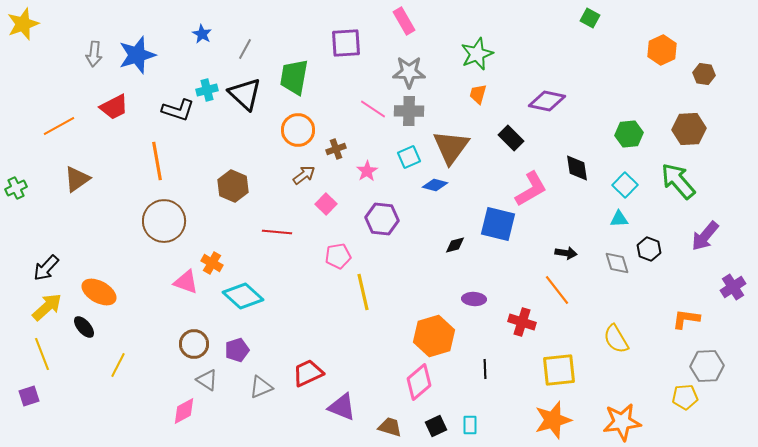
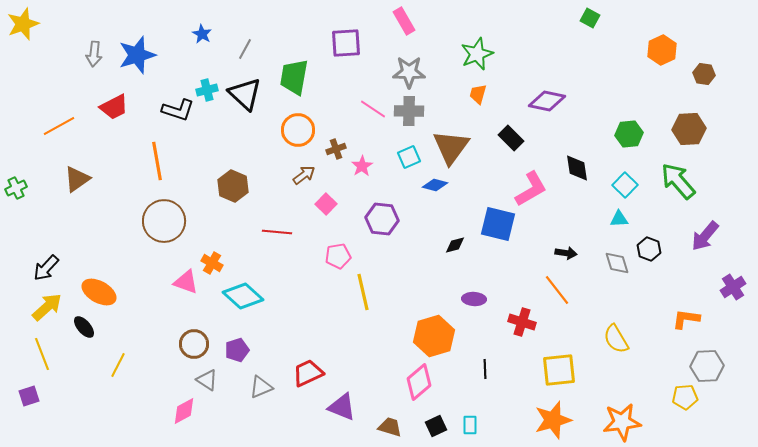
pink star at (367, 171): moved 5 px left, 5 px up
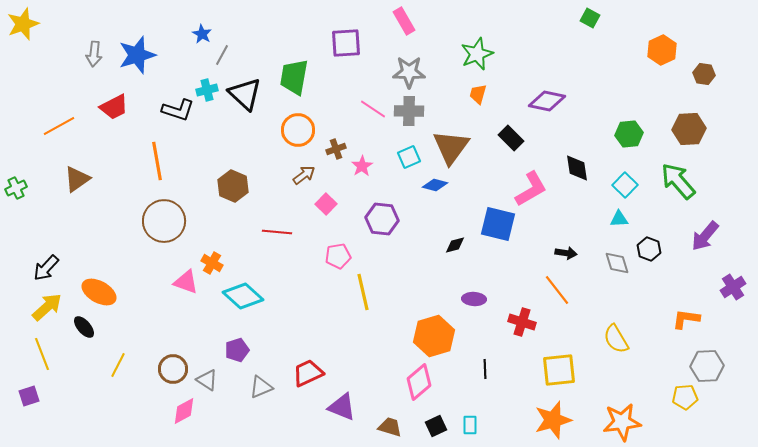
gray line at (245, 49): moved 23 px left, 6 px down
brown circle at (194, 344): moved 21 px left, 25 px down
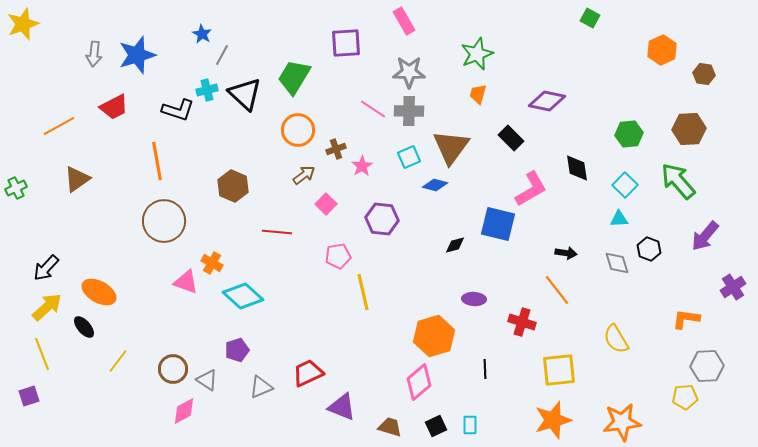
green trapezoid at (294, 77): rotated 21 degrees clockwise
yellow line at (118, 365): moved 4 px up; rotated 10 degrees clockwise
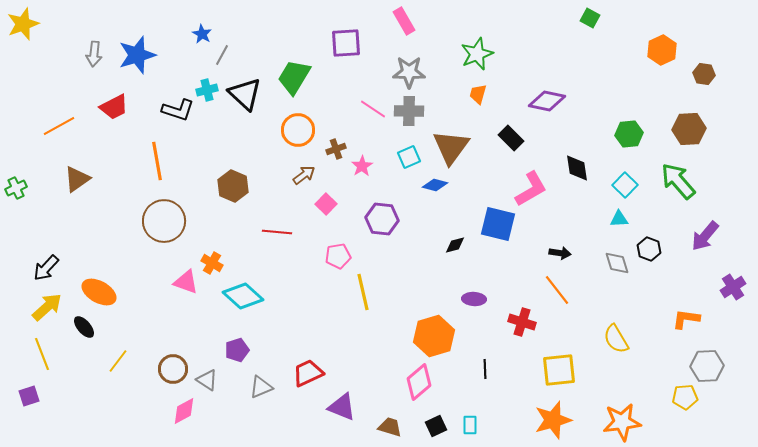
black arrow at (566, 253): moved 6 px left
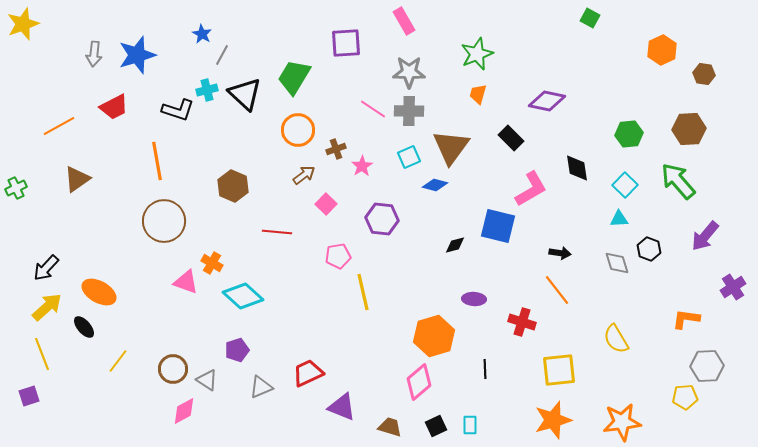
blue square at (498, 224): moved 2 px down
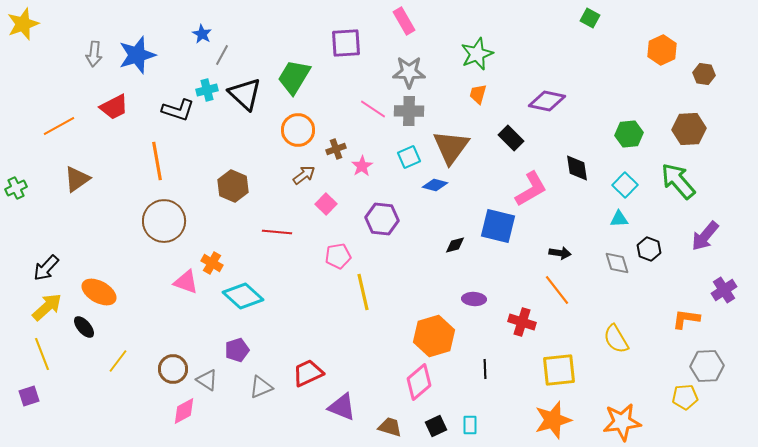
purple cross at (733, 287): moved 9 px left, 3 px down
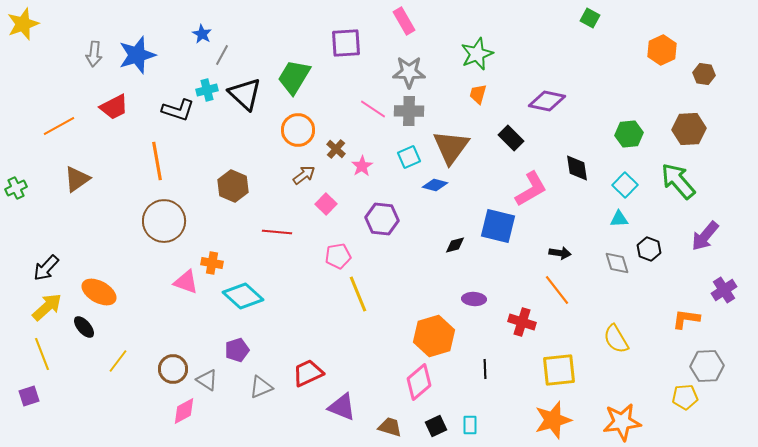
brown cross at (336, 149): rotated 30 degrees counterclockwise
orange cross at (212, 263): rotated 20 degrees counterclockwise
yellow line at (363, 292): moved 5 px left, 2 px down; rotated 9 degrees counterclockwise
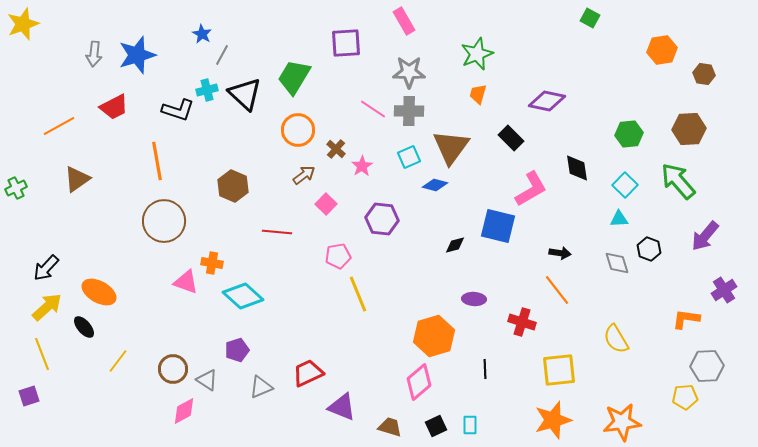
orange hexagon at (662, 50): rotated 16 degrees clockwise
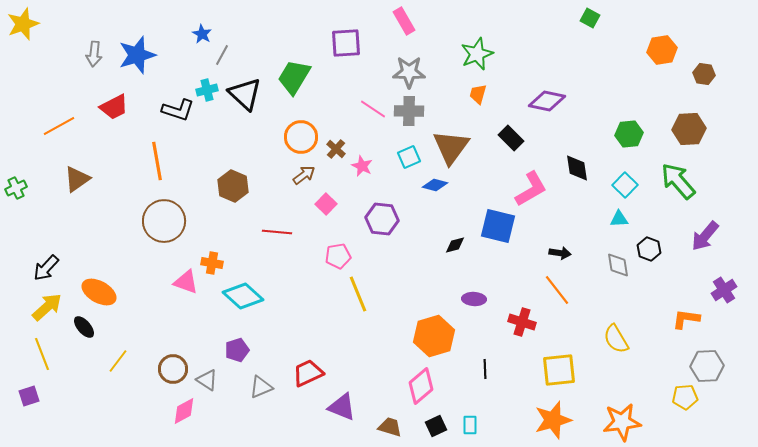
orange circle at (298, 130): moved 3 px right, 7 px down
pink star at (362, 166): rotated 15 degrees counterclockwise
gray diamond at (617, 263): moved 1 px right, 2 px down; rotated 8 degrees clockwise
pink diamond at (419, 382): moved 2 px right, 4 px down
